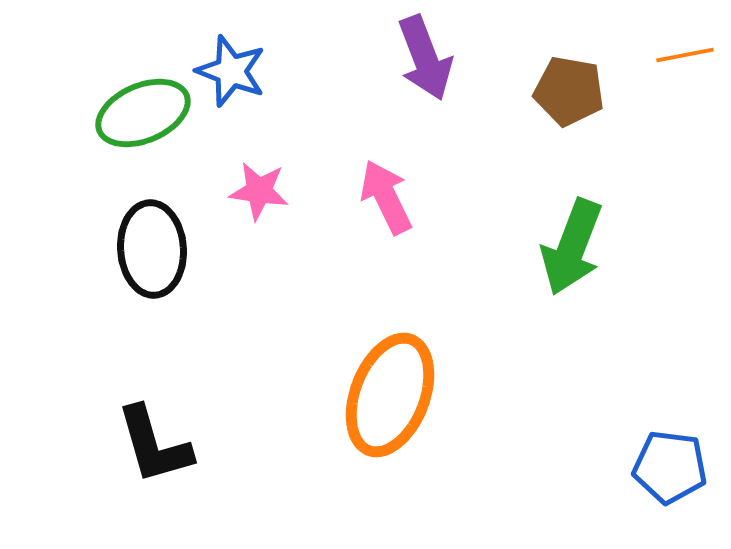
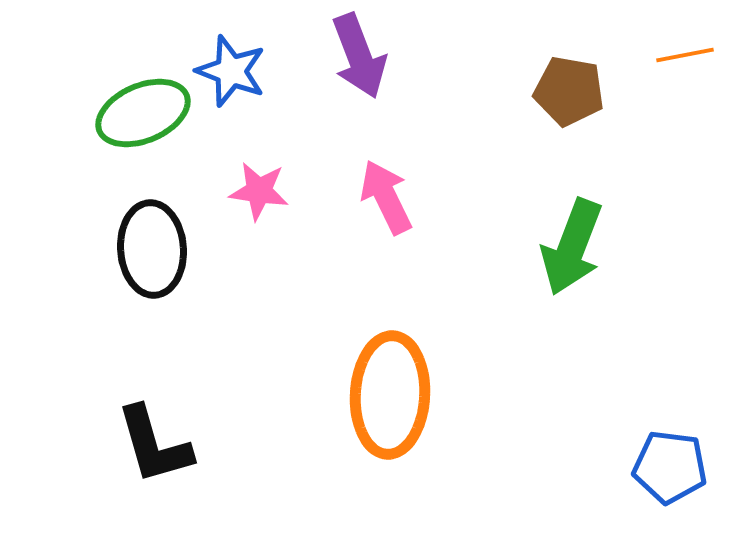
purple arrow: moved 66 px left, 2 px up
orange ellipse: rotated 18 degrees counterclockwise
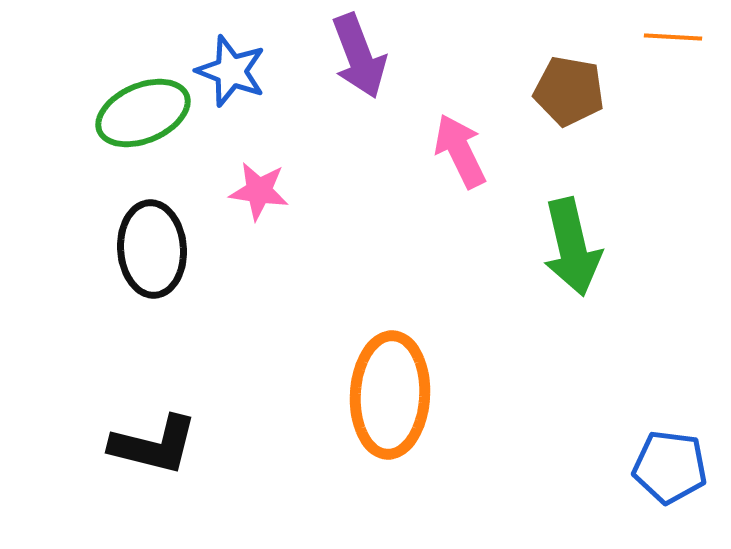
orange line: moved 12 px left, 18 px up; rotated 14 degrees clockwise
pink arrow: moved 74 px right, 46 px up
green arrow: rotated 34 degrees counterclockwise
black L-shape: rotated 60 degrees counterclockwise
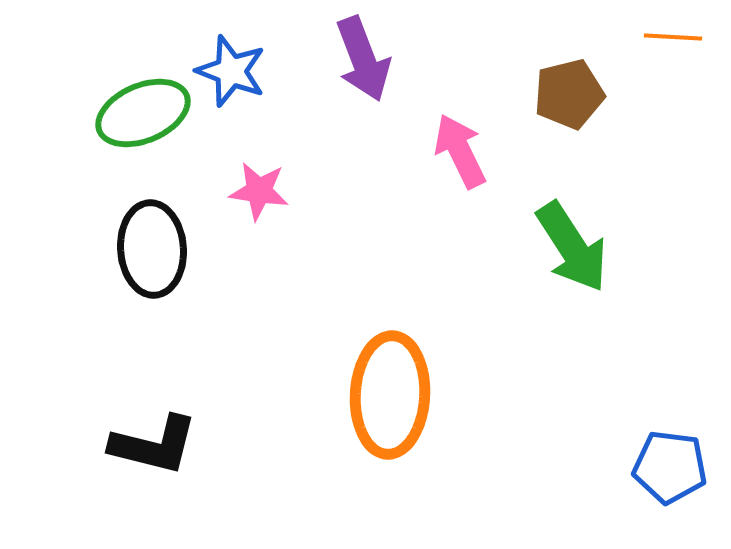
purple arrow: moved 4 px right, 3 px down
brown pentagon: moved 3 px down; rotated 24 degrees counterclockwise
green arrow: rotated 20 degrees counterclockwise
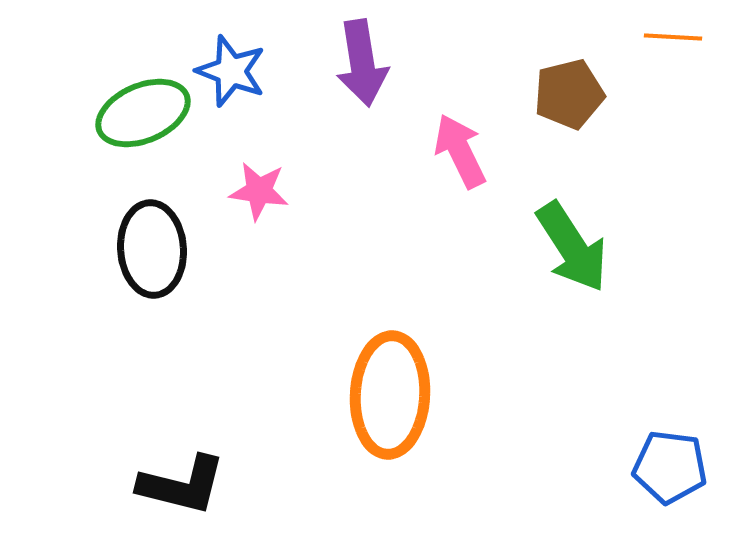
purple arrow: moved 1 px left, 4 px down; rotated 12 degrees clockwise
black L-shape: moved 28 px right, 40 px down
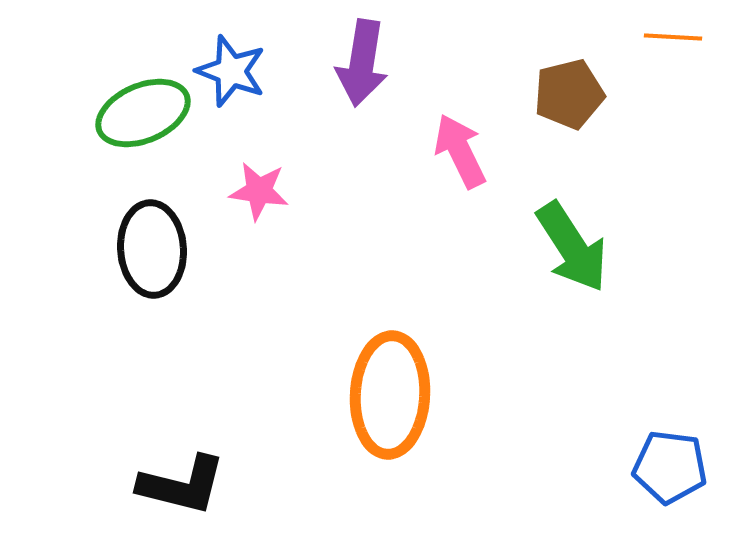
purple arrow: rotated 18 degrees clockwise
